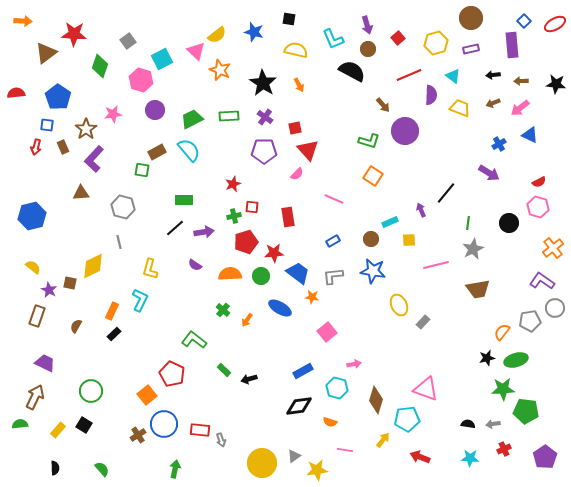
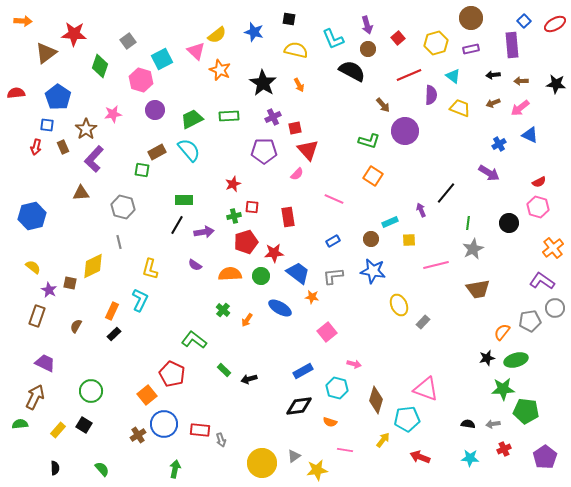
purple cross at (265, 117): moved 8 px right; rotated 28 degrees clockwise
black line at (175, 228): moved 2 px right, 3 px up; rotated 18 degrees counterclockwise
pink arrow at (354, 364): rotated 24 degrees clockwise
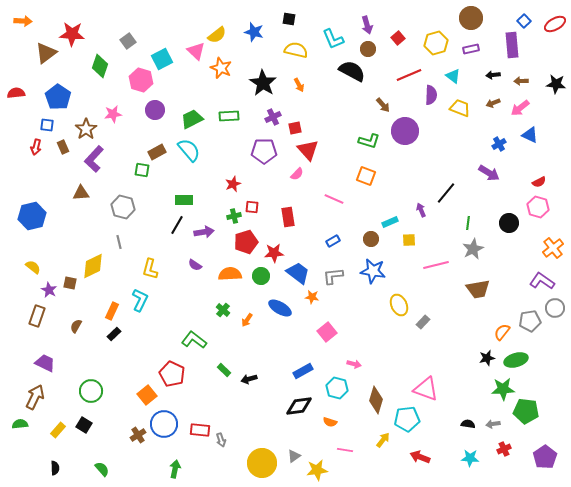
red star at (74, 34): moved 2 px left
orange star at (220, 70): moved 1 px right, 2 px up
orange square at (373, 176): moved 7 px left; rotated 12 degrees counterclockwise
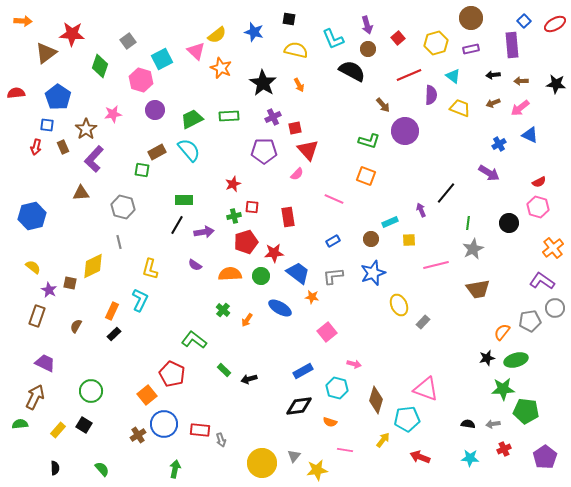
blue star at (373, 271): moved 2 px down; rotated 30 degrees counterclockwise
gray triangle at (294, 456): rotated 16 degrees counterclockwise
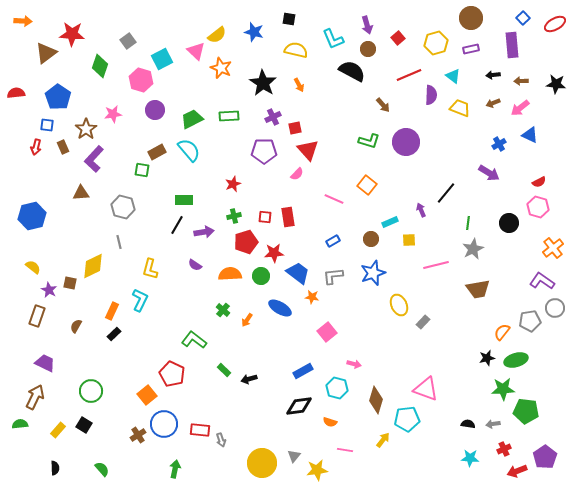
blue square at (524, 21): moved 1 px left, 3 px up
purple circle at (405, 131): moved 1 px right, 11 px down
orange square at (366, 176): moved 1 px right, 9 px down; rotated 18 degrees clockwise
red square at (252, 207): moved 13 px right, 10 px down
red arrow at (420, 457): moved 97 px right, 14 px down; rotated 42 degrees counterclockwise
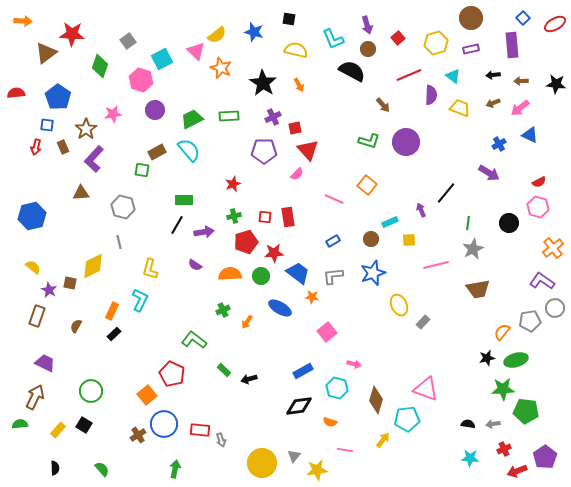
green cross at (223, 310): rotated 24 degrees clockwise
orange arrow at (247, 320): moved 2 px down
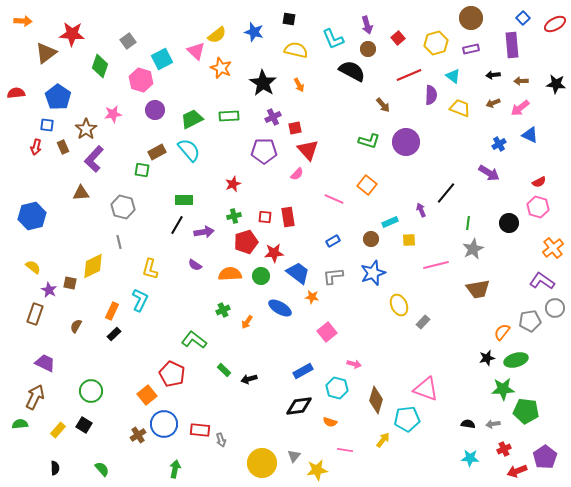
brown rectangle at (37, 316): moved 2 px left, 2 px up
